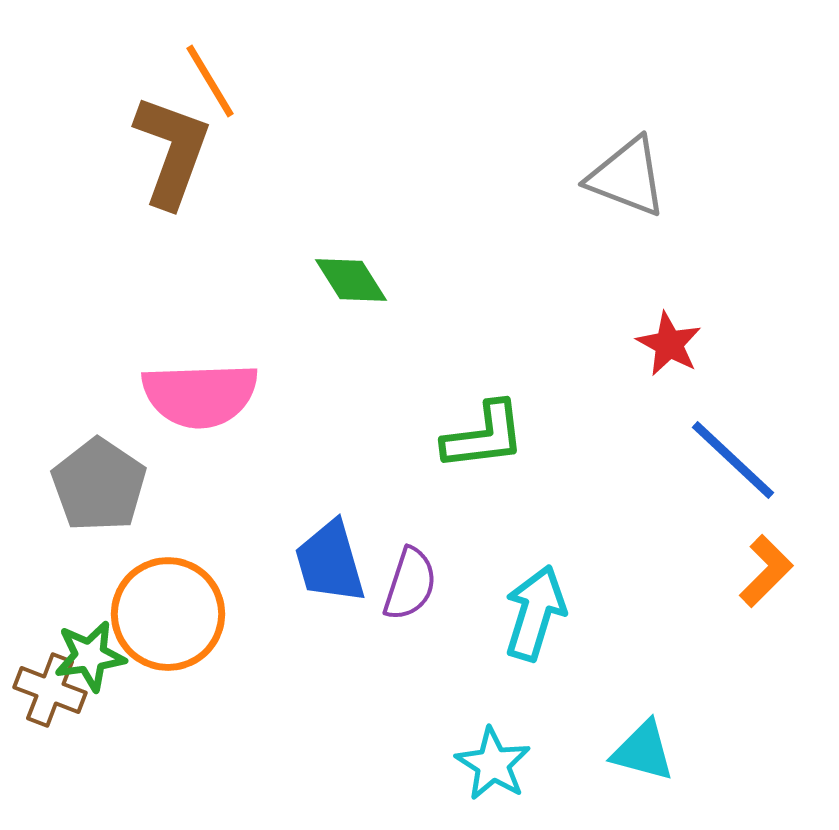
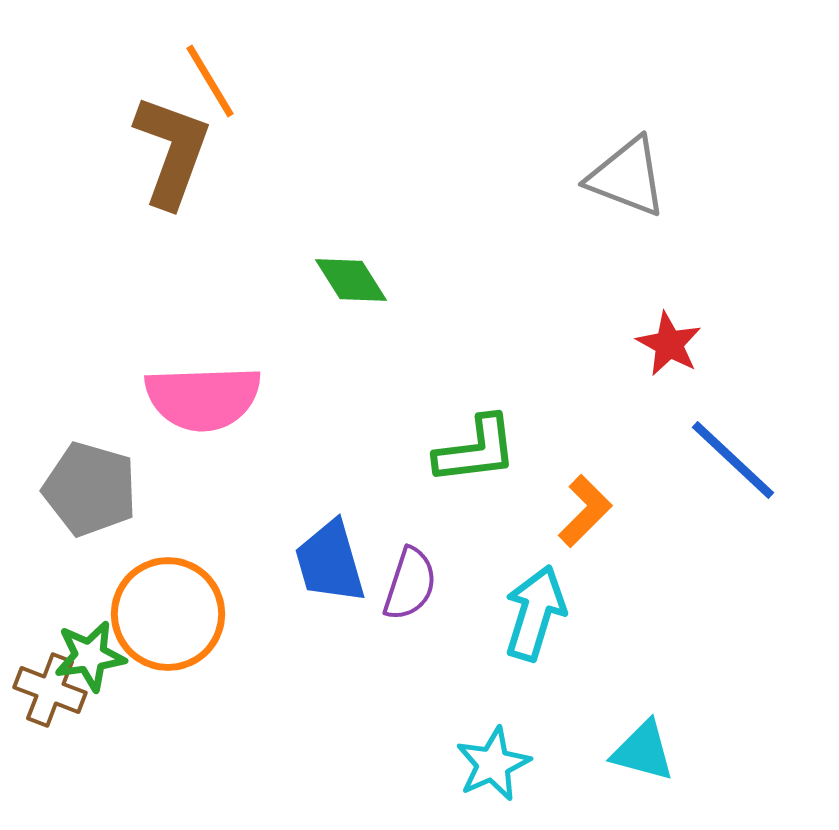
pink semicircle: moved 3 px right, 3 px down
green L-shape: moved 8 px left, 14 px down
gray pentagon: moved 9 px left, 4 px down; rotated 18 degrees counterclockwise
orange L-shape: moved 181 px left, 60 px up
cyan star: rotated 16 degrees clockwise
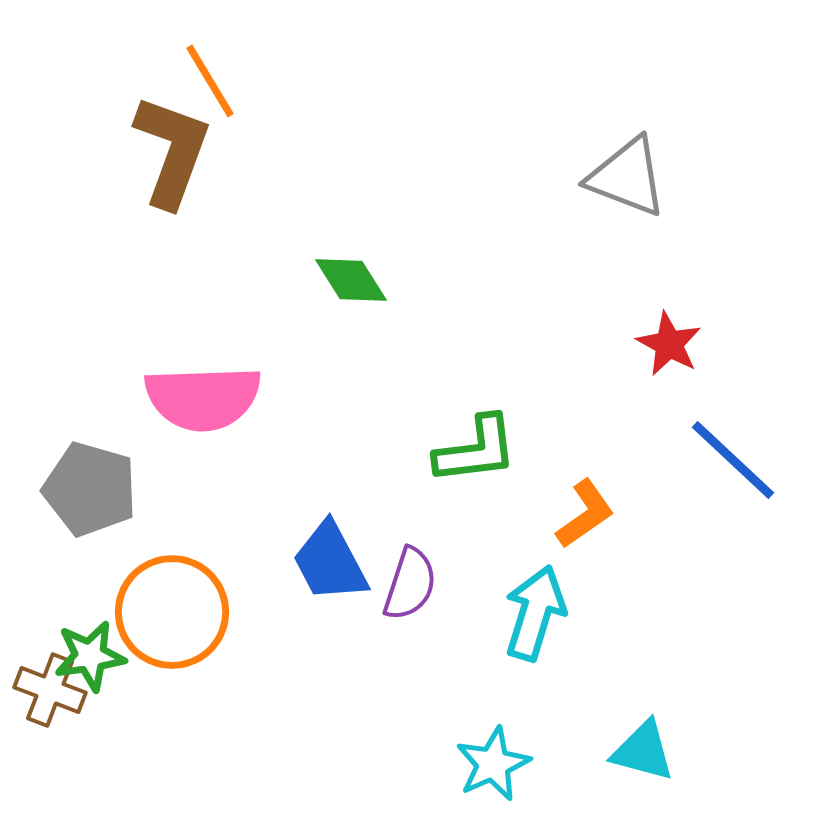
orange L-shape: moved 3 px down; rotated 10 degrees clockwise
blue trapezoid: rotated 12 degrees counterclockwise
orange circle: moved 4 px right, 2 px up
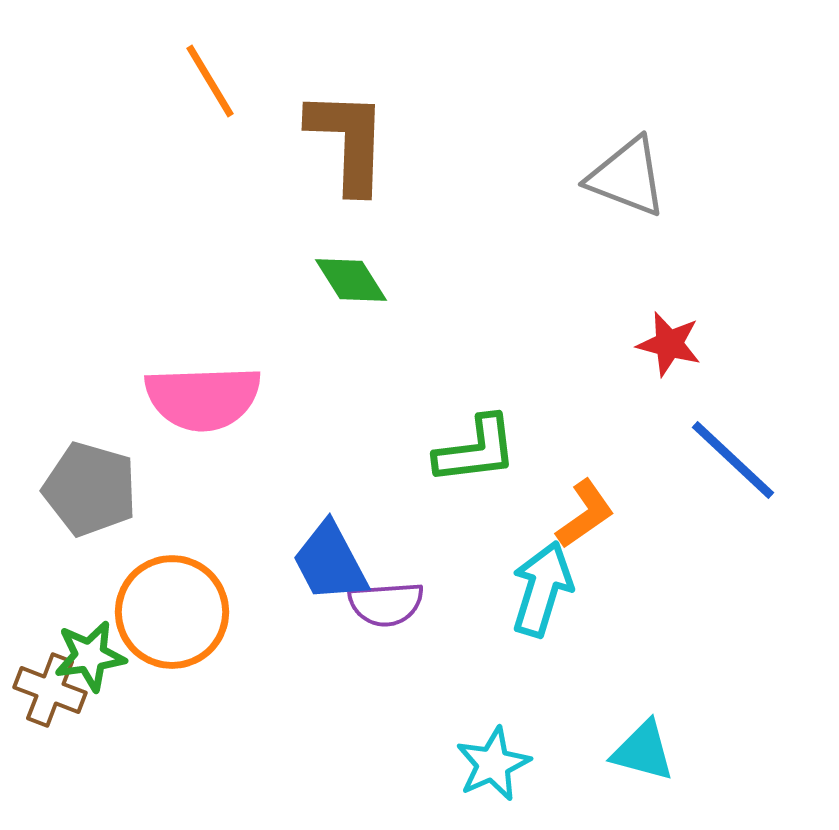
brown L-shape: moved 176 px right, 10 px up; rotated 18 degrees counterclockwise
red star: rotated 14 degrees counterclockwise
purple semicircle: moved 24 px left, 20 px down; rotated 68 degrees clockwise
cyan arrow: moved 7 px right, 24 px up
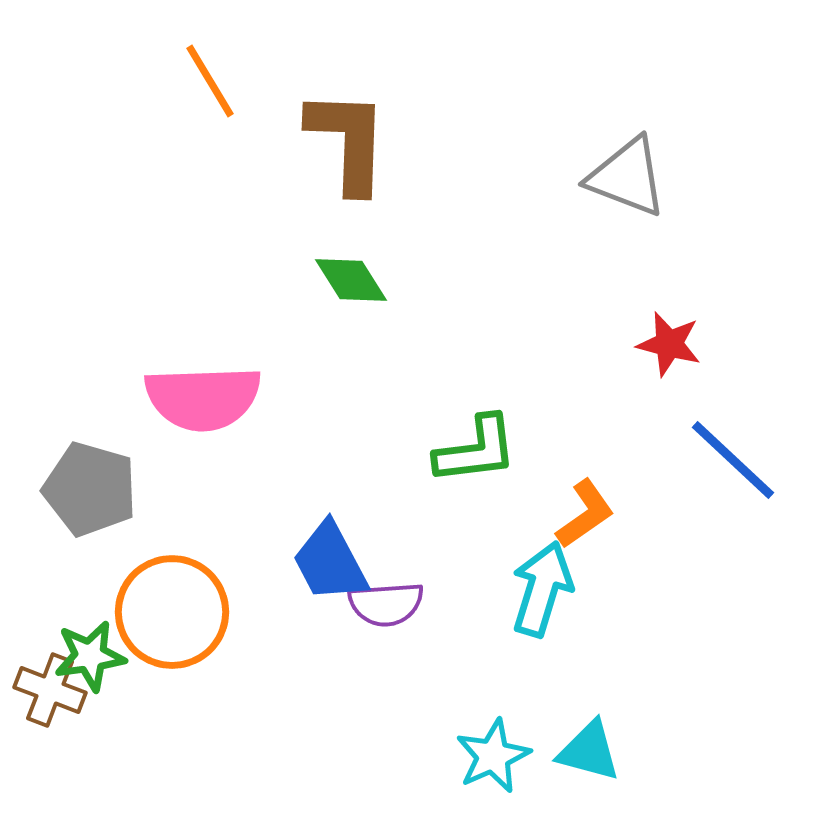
cyan triangle: moved 54 px left
cyan star: moved 8 px up
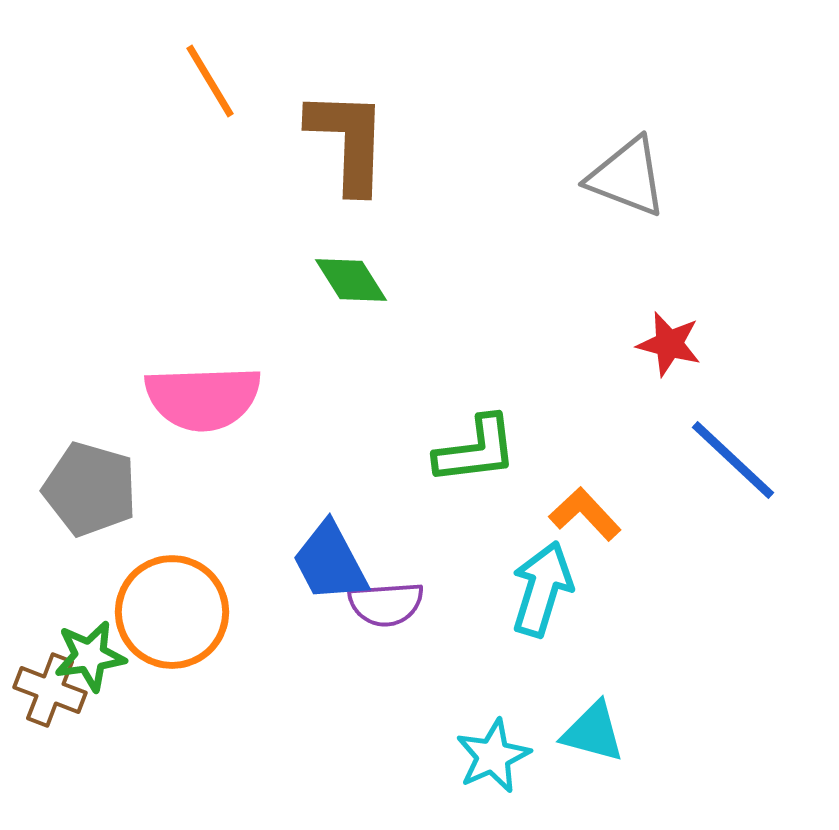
orange L-shape: rotated 98 degrees counterclockwise
cyan triangle: moved 4 px right, 19 px up
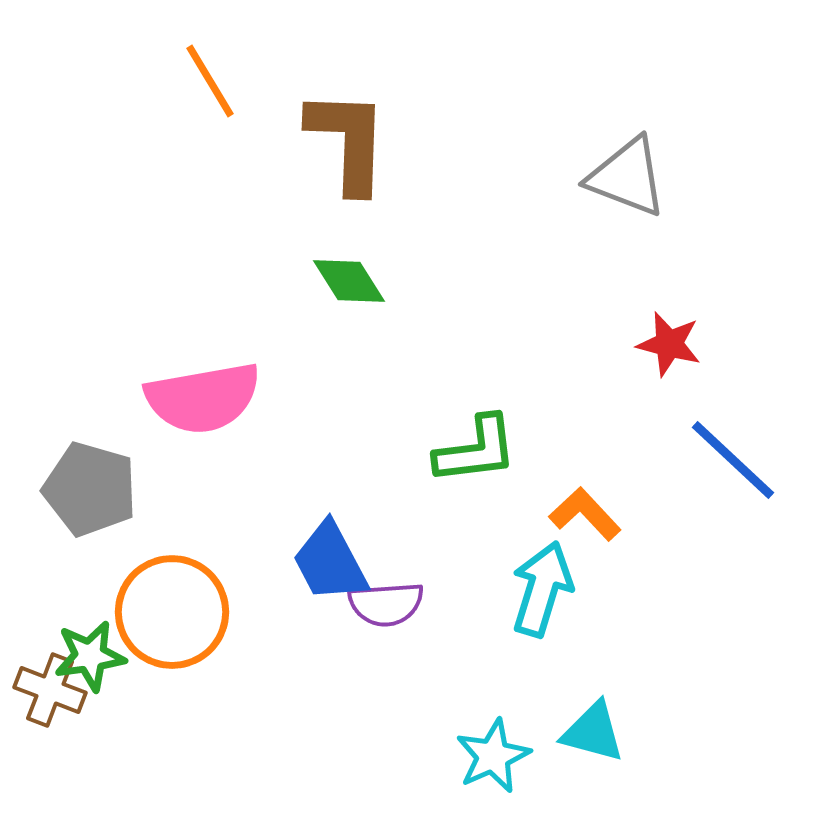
green diamond: moved 2 px left, 1 px down
pink semicircle: rotated 8 degrees counterclockwise
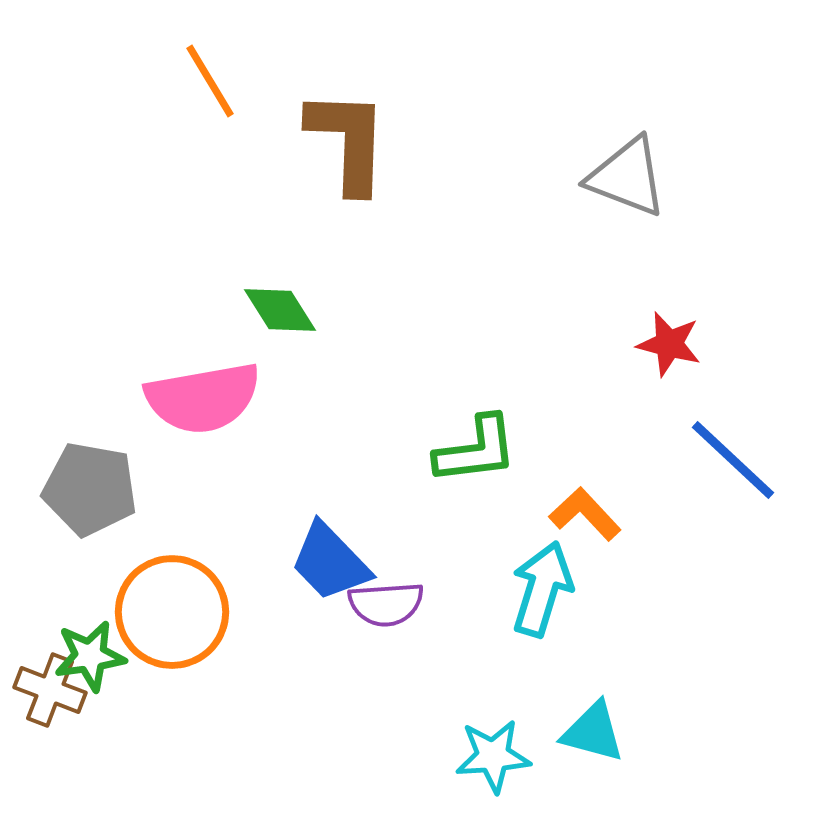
green diamond: moved 69 px left, 29 px down
gray pentagon: rotated 6 degrees counterclockwise
blue trapezoid: rotated 16 degrees counterclockwise
cyan star: rotated 20 degrees clockwise
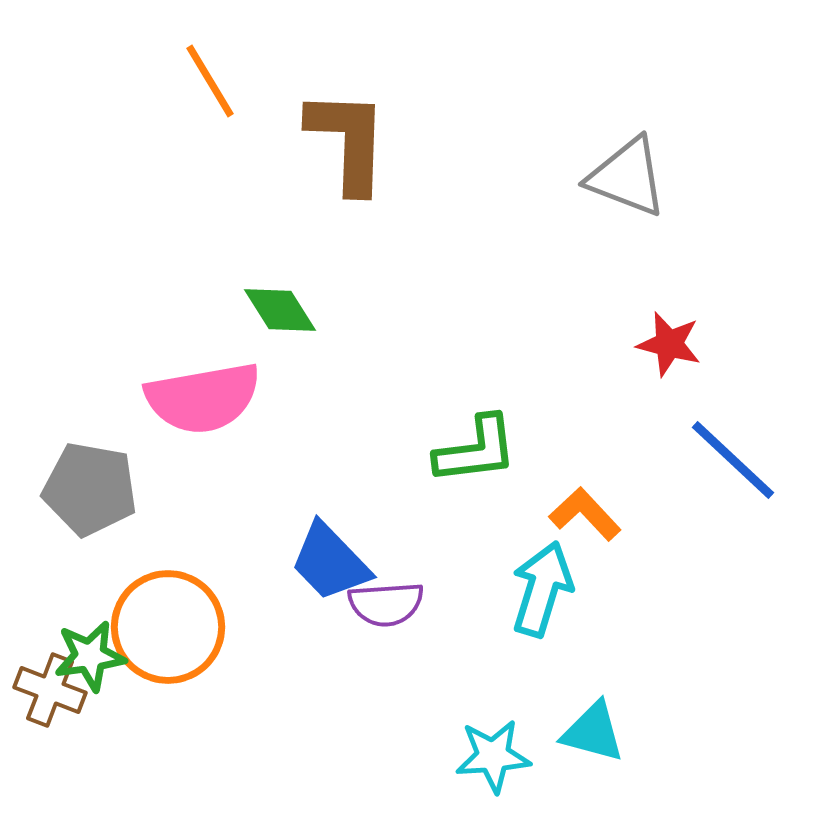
orange circle: moved 4 px left, 15 px down
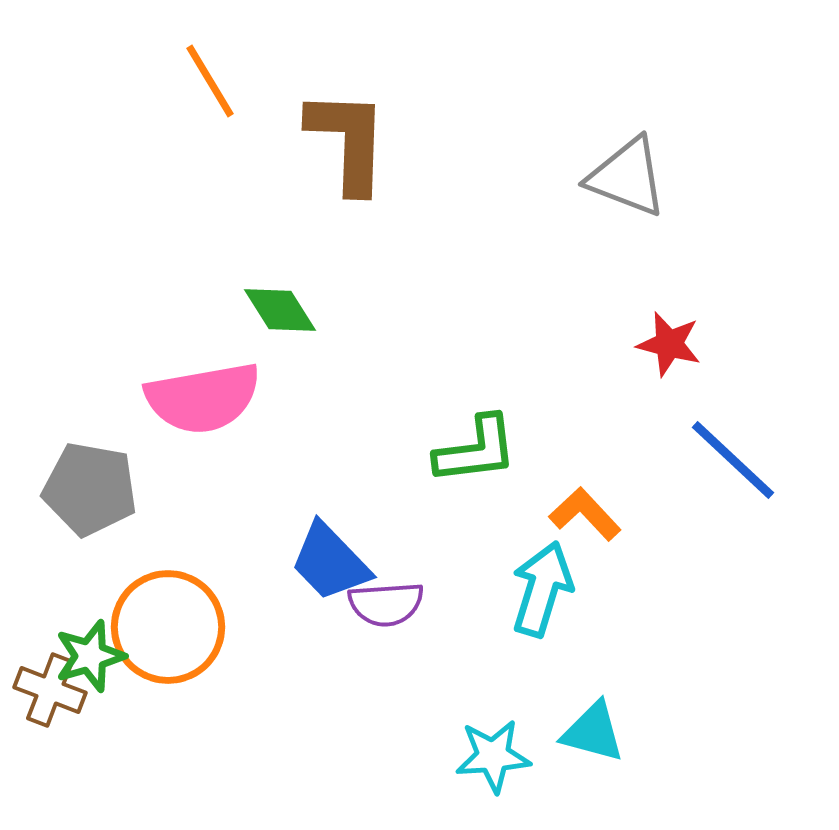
green star: rotated 8 degrees counterclockwise
